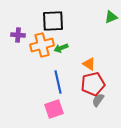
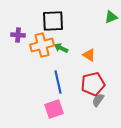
green arrow: rotated 48 degrees clockwise
orange triangle: moved 9 px up
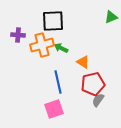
orange triangle: moved 6 px left, 7 px down
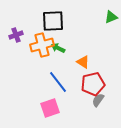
purple cross: moved 2 px left; rotated 24 degrees counterclockwise
green arrow: moved 3 px left
blue line: rotated 25 degrees counterclockwise
pink square: moved 4 px left, 1 px up
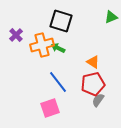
black square: moved 8 px right; rotated 20 degrees clockwise
purple cross: rotated 24 degrees counterclockwise
orange triangle: moved 10 px right
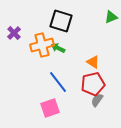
purple cross: moved 2 px left, 2 px up
gray semicircle: moved 1 px left
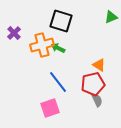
orange triangle: moved 6 px right, 3 px down
gray semicircle: rotated 120 degrees clockwise
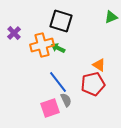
gray semicircle: moved 31 px left
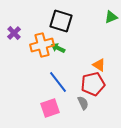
gray semicircle: moved 17 px right, 3 px down
